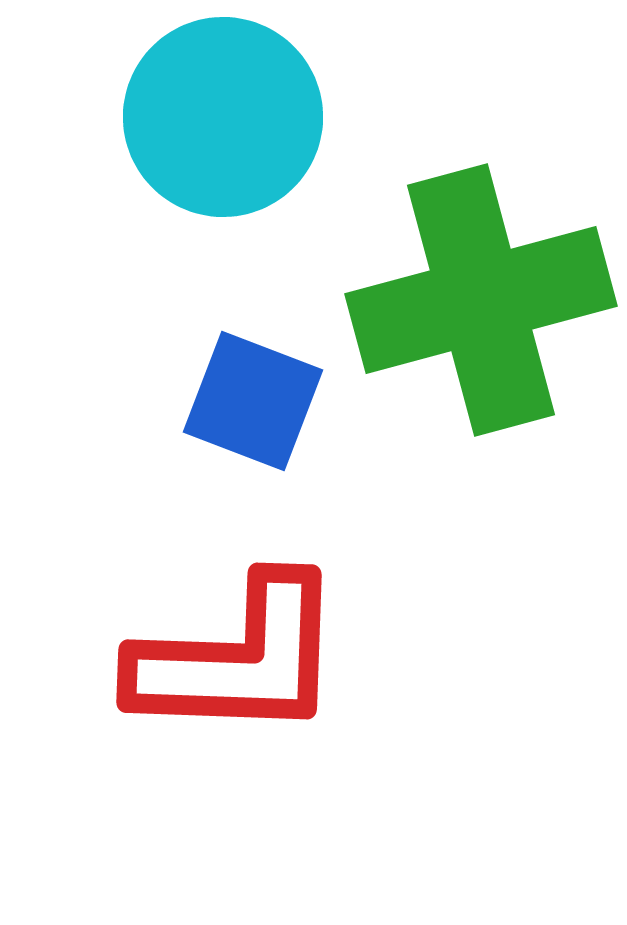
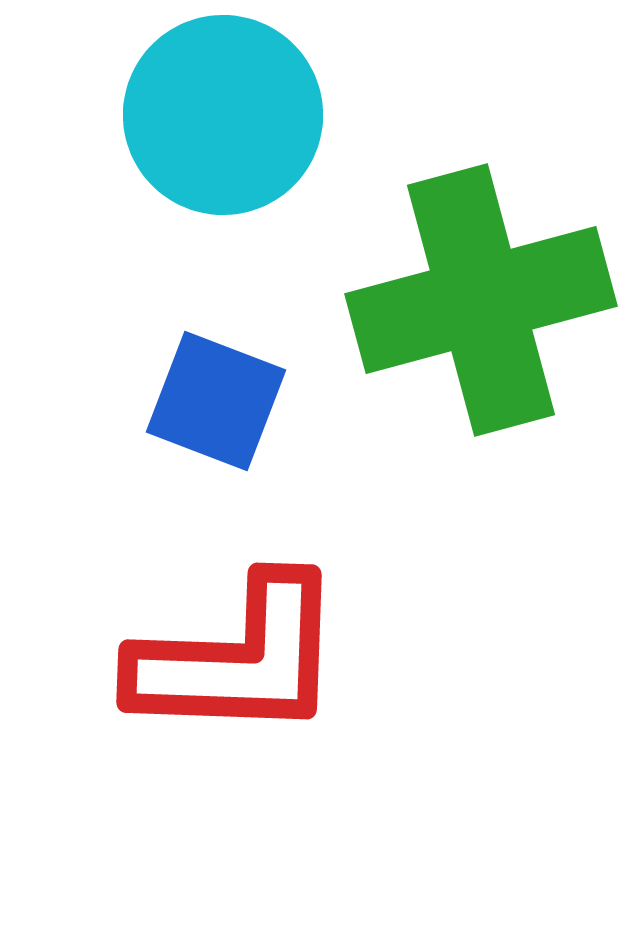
cyan circle: moved 2 px up
blue square: moved 37 px left
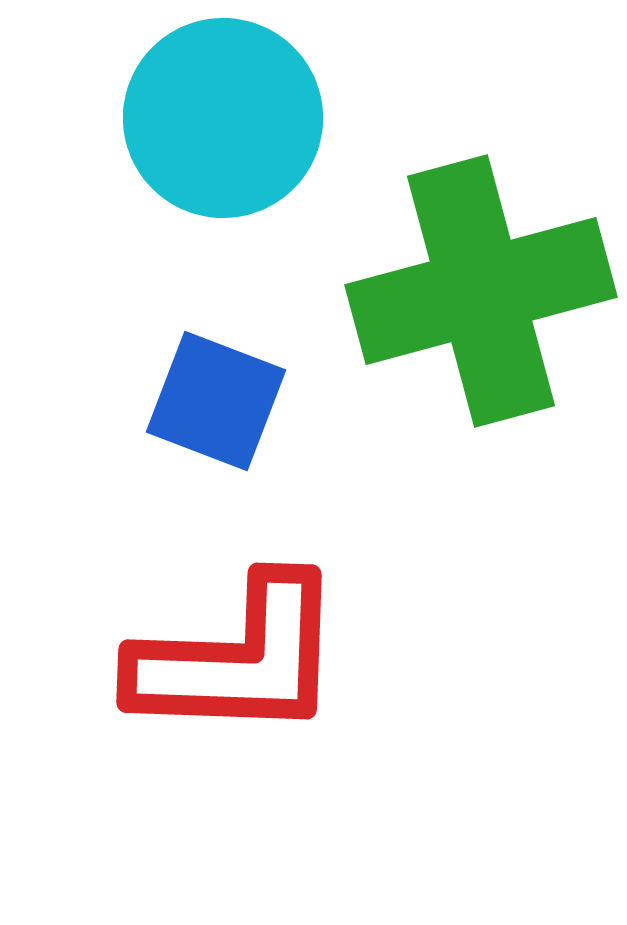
cyan circle: moved 3 px down
green cross: moved 9 px up
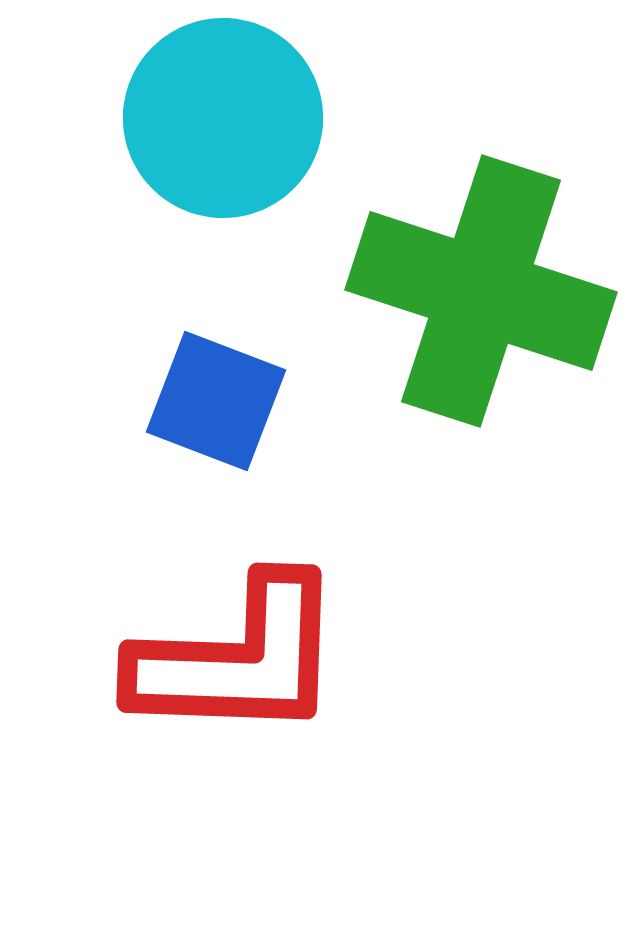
green cross: rotated 33 degrees clockwise
